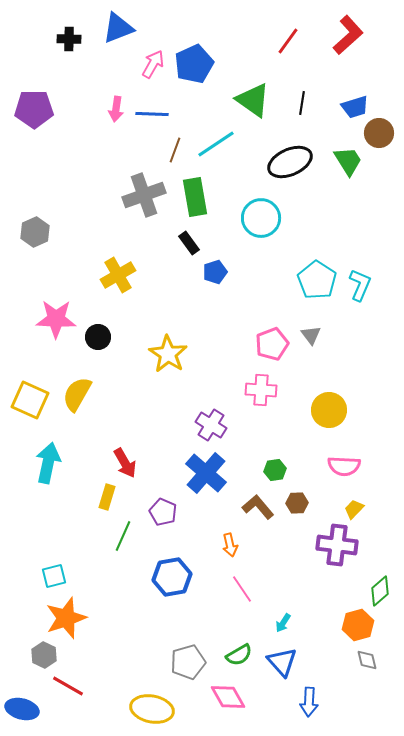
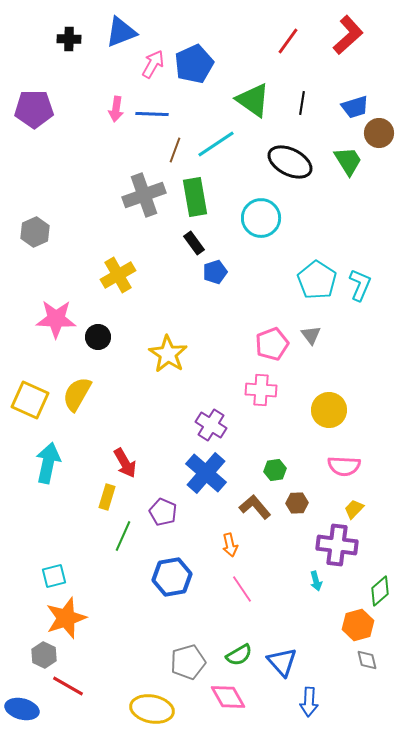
blue triangle at (118, 28): moved 3 px right, 4 px down
black ellipse at (290, 162): rotated 51 degrees clockwise
black rectangle at (189, 243): moved 5 px right
brown L-shape at (258, 507): moved 3 px left
cyan arrow at (283, 623): moved 33 px right, 42 px up; rotated 48 degrees counterclockwise
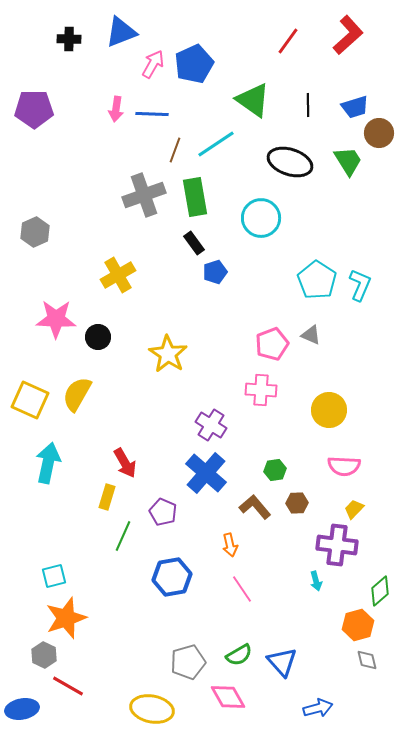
black line at (302, 103): moved 6 px right, 2 px down; rotated 10 degrees counterclockwise
black ellipse at (290, 162): rotated 9 degrees counterclockwise
gray triangle at (311, 335): rotated 30 degrees counterclockwise
blue arrow at (309, 702): moved 9 px right, 6 px down; rotated 108 degrees counterclockwise
blue ellipse at (22, 709): rotated 24 degrees counterclockwise
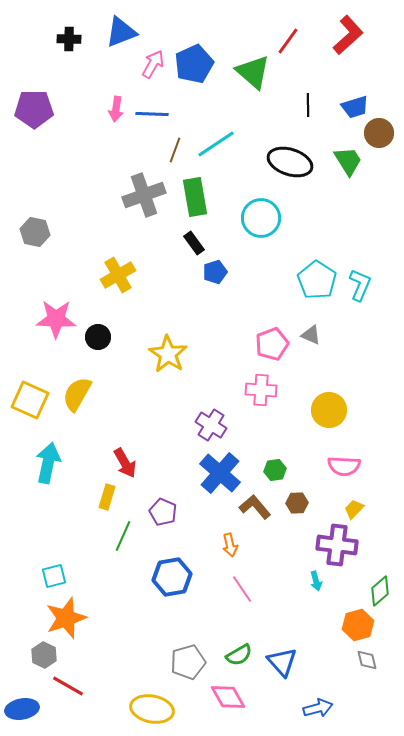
green triangle at (253, 100): moved 28 px up; rotated 6 degrees clockwise
gray hexagon at (35, 232): rotated 24 degrees counterclockwise
blue cross at (206, 473): moved 14 px right
